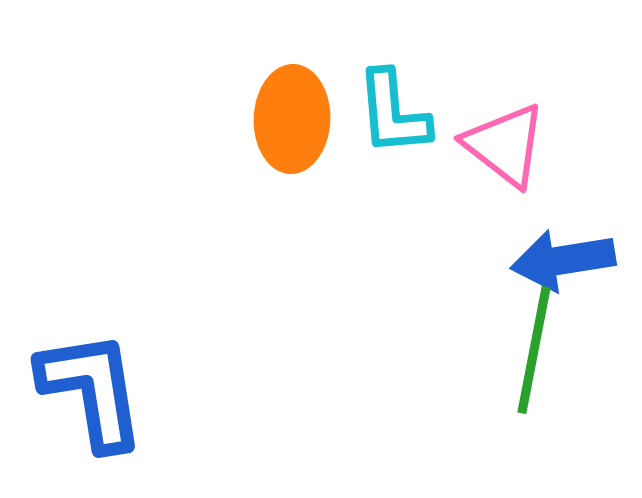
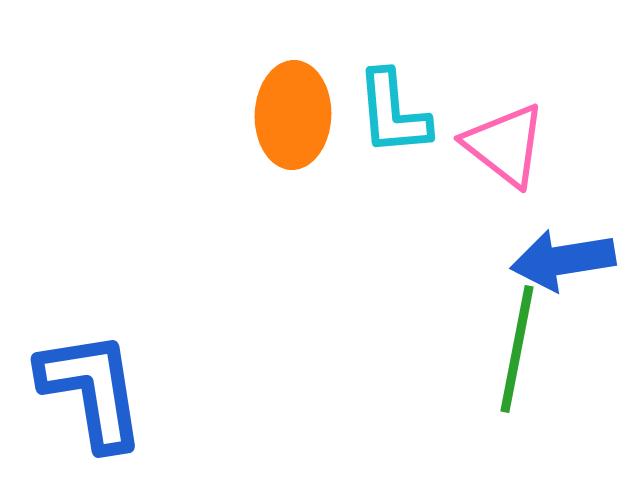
orange ellipse: moved 1 px right, 4 px up
green line: moved 17 px left, 1 px up
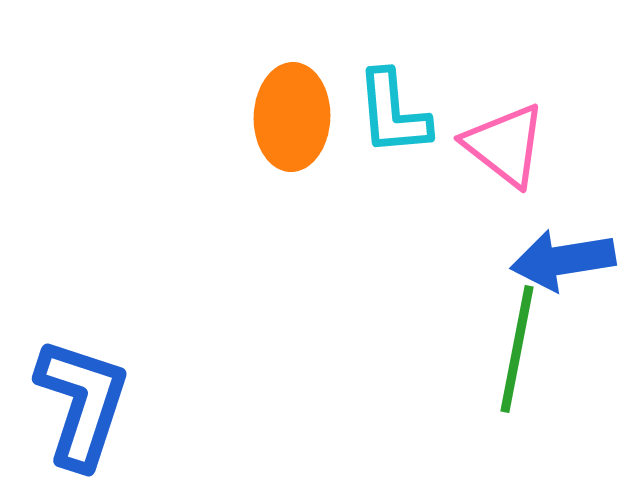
orange ellipse: moved 1 px left, 2 px down
blue L-shape: moved 10 px left, 13 px down; rotated 27 degrees clockwise
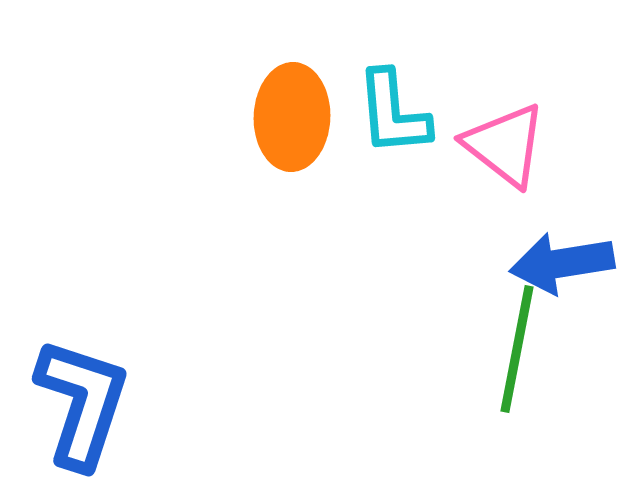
blue arrow: moved 1 px left, 3 px down
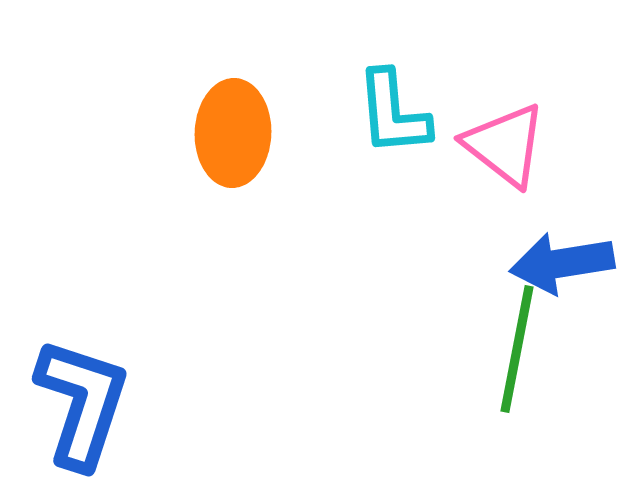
orange ellipse: moved 59 px left, 16 px down
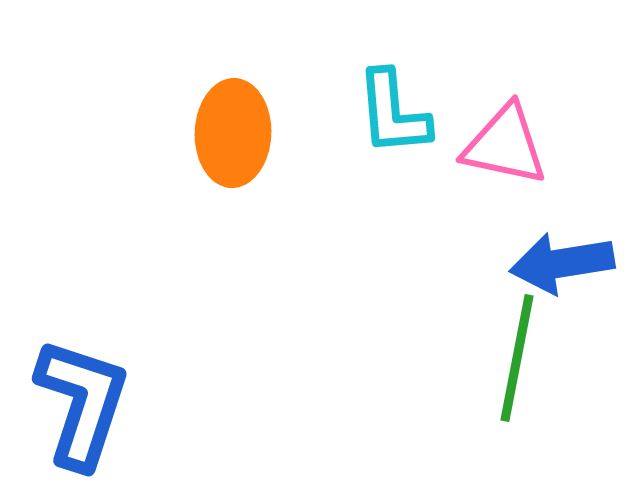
pink triangle: rotated 26 degrees counterclockwise
green line: moved 9 px down
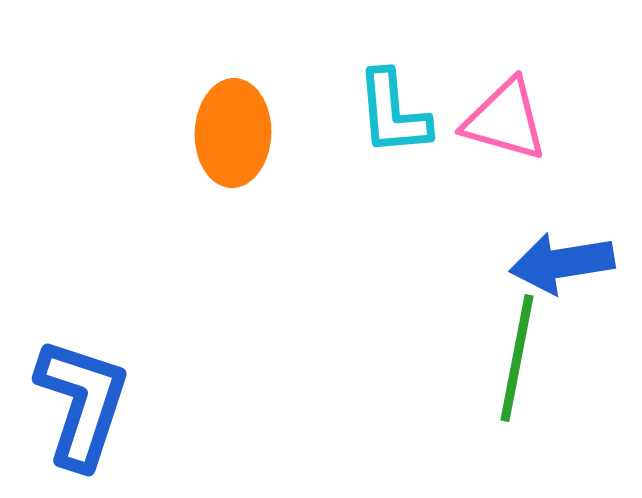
pink triangle: moved 25 px up; rotated 4 degrees clockwise
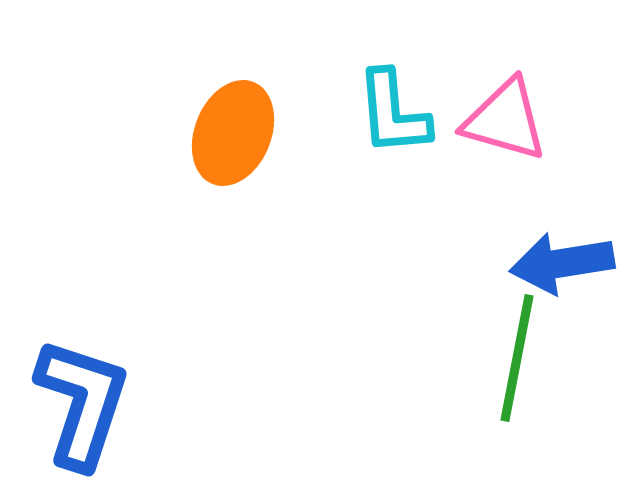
orange ellipse: rotated 20 degrees clockwise
